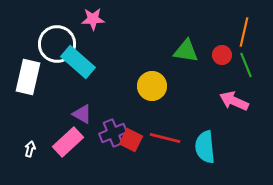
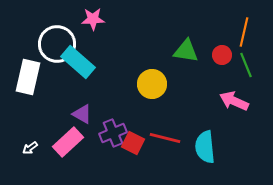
yellow circle: moved 2 px up
red square: moved 2 px right, 3 px down
white arrow: moved 1 px up; rotated 140 degrees counterclockwise
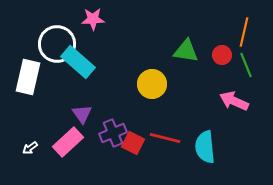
purple triangle: rotated 25 degrees clockwise
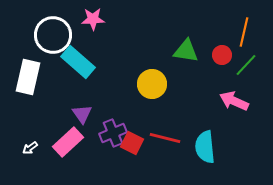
white circle: moved 4 px left, 9 px up
green line: rotated 65 degrees clockwise
red square: moved 1 px left
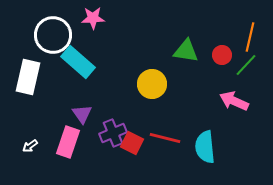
pink star: moved 1 px up
orange line: moved 6 px right, 5 px down
pink rectangle: rotated 28 degrees counterclockwise
white arrow: moved 2 px up
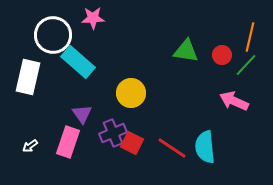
yellow circle: moved 21 px left, 9 px down
red line: moved 7 px right, 10 px down; rotated 20 degrees clockwise
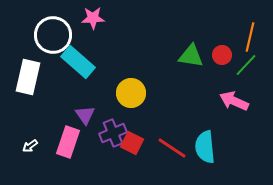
green triangle: moved 5 px right, 5 px down
purple triangle: moved 3 px right, 1 px down
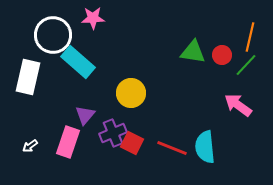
green triangle: moved 2 px right, 4 px up
pink arrow: moved 4 px right, 4 px down; rotated 12 degrees clockwise
purple triangle: rotated 15 degrees clockwise
red line: rotated 12 degrees counterclockwise
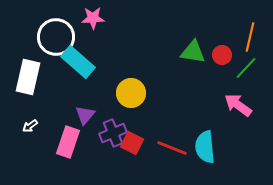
white circle: moved 3 px right, 2 px down
green line: moved 3 px down
white arrow: moved 20 px up
